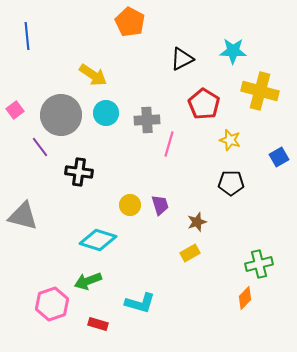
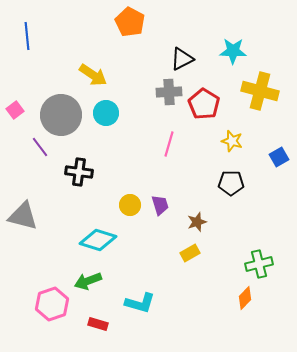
gray cross: moved 22 px right, 28 px up
yellow star: moved 2 px right, 1 px down
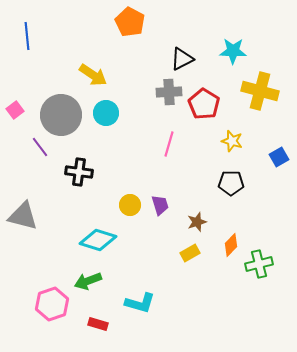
orange diamond: moved 14 px left, 53 px up
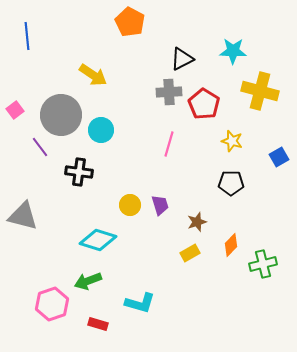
cyan circle: moved 5 px left, 17 px down
green cross: moved 4 px right
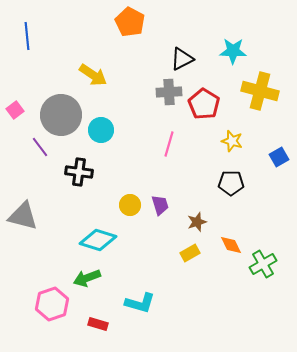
orange diamond: rotated 70 degrees counterclockwise
green cross: rotated 16 degrees counterclockwise
green arrow: moved 1 px left, 3 px up
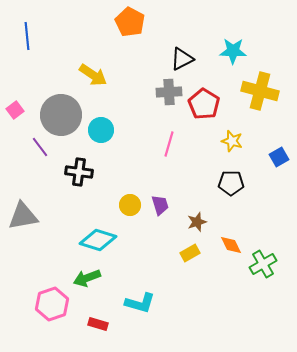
gray triangle: rotated 24 degrees counterclockwise
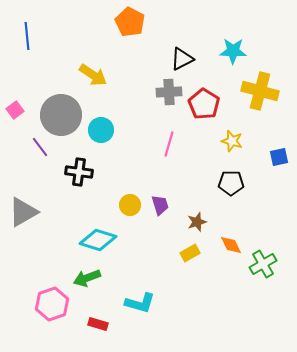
blue square: rotated 18 degrees clockwise
gray triangle: moved 4 px up; rotated 20 degrees counterclockwise
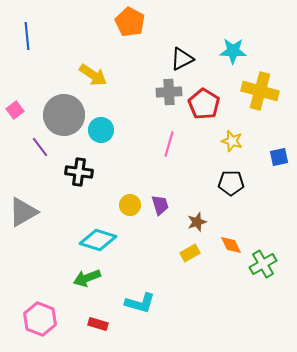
gray circle: moved 3 px right
pink hexagon: moved 12 px left, 15 px down; rotated 20 degrees counterclockwise
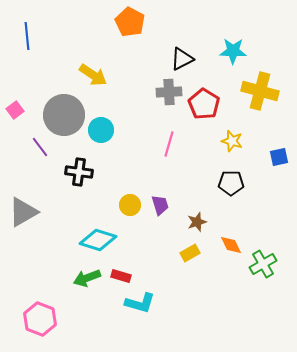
red rectangle: moved 23 px right, 48 px up
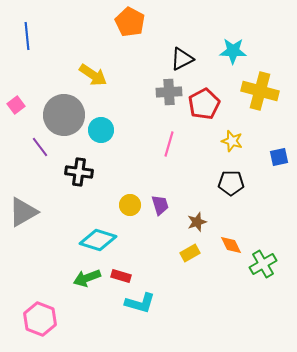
red pentagon: rotated 12 degrees clockwise
pink square: moved 1 px right, 5 px up
